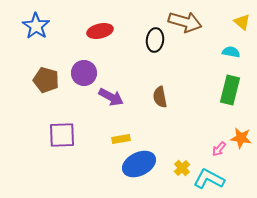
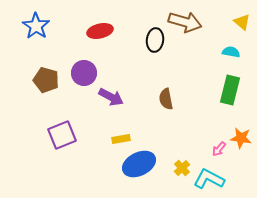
brown semicircle: moved 6 px right, 2 px down
purple square: rotated 20 degrees counterclockwise
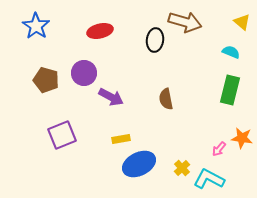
cyan semicircle: rotated 12 degrees clockwise
orange star: moved 1 px right
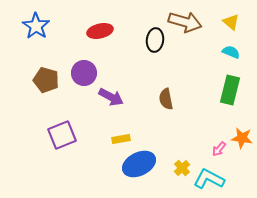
yellow triangle: moved 11 px left
